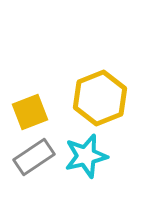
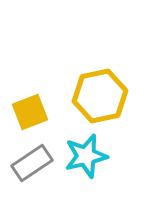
yellow hexagon: moved 2 px up; rotated 10 degrees clockwise
gray rectangle: moved 2 px left, 6 px down
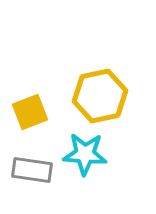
cyan star: moved 1 px left, 2 px up; rotated 18 degrees clockwise
gray rectangle: moved 7 px down; rotated 42 degrees clockwise
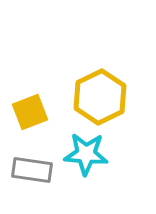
yellow hexagon: moved 1 px down; rotated 14 degrees counterclockwise
cyan star: moved 1 px right
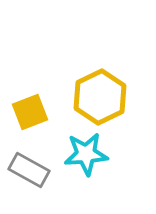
cyan star: rotated 9 degrees counterclockwise
gray rectangle: moved 3 px left; rotated 21 degrees clockwise
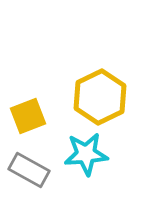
yellow square: moved 2 px left, 4 px down
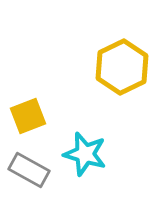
yellow hexagon: moved 22 px right, 30 px up
cyan star: moved 1 px left; rotated 21 degrees clockwise
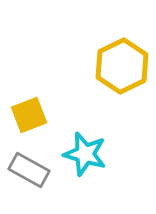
yellow hexagon: moved 1 px up
yellow square: moved 1 px right, 1 px up
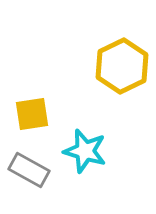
yellow square: moved 3 px right, 1 px up; rotated 12 degrees clockwise
cyan star: moved 3 px up
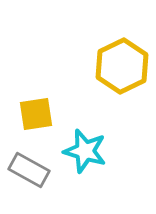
yellow square: moved 4 px right
